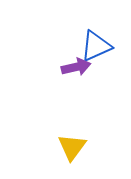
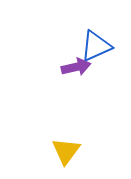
yellow triangle: moved 6 px left, 4 px down
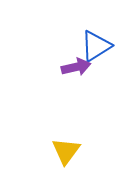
blue triangle: rotated 8 degrees counterclockwise
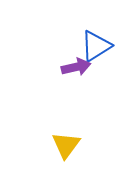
yellow triangle: moved 6 px up
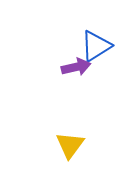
yellow triangle: moved 4 px right
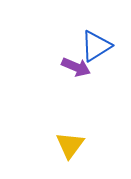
purple arrow: rotated 36 degrees clockwise
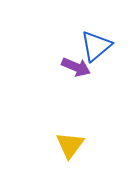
blue triangle: rotated 8 degrees counterclockwise
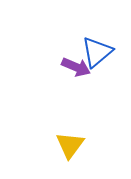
blue triangle: moved 1 px right, 6 px down
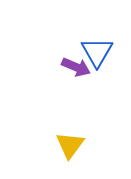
blue triangle: rotated 20 degrees counterclockwise
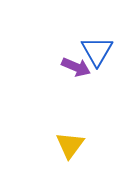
blue triangle: moved 1 px up
